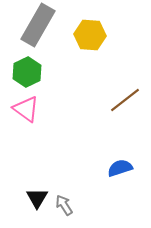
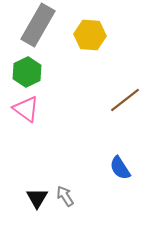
blue semicircle: rotated 105 degrees counterclockwise
gray arrow: moved 1 px right, 9 px up
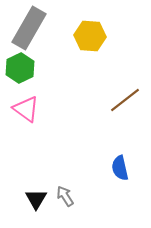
gray rectangle: moved 9 px left, 3 px down
yellow hexagon: moved 1 px down
green hexagon: moved 7 px left, 4 px up
blue semicircle: rotated 20 degrees clockwise
black triangle: moved 1 px left, 1 px down
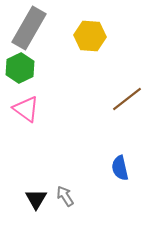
brown line: moved 2 px right, 1 px up
